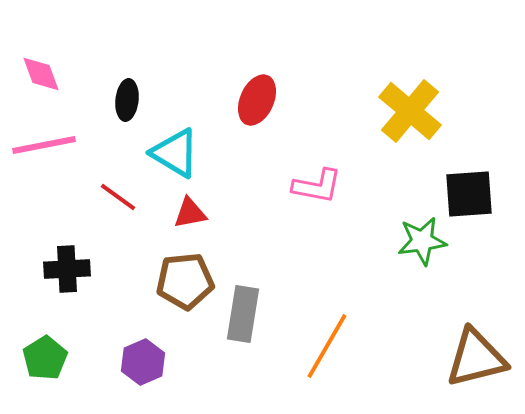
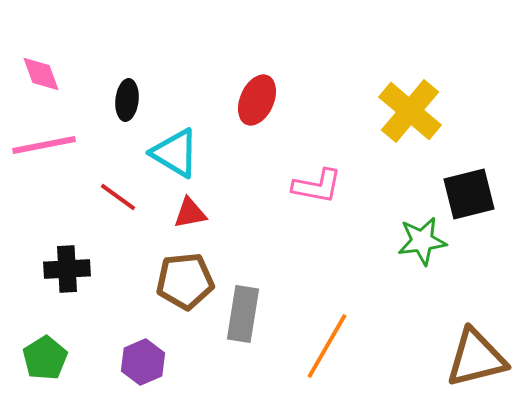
black square: rotated 10 degrees counterclockwise
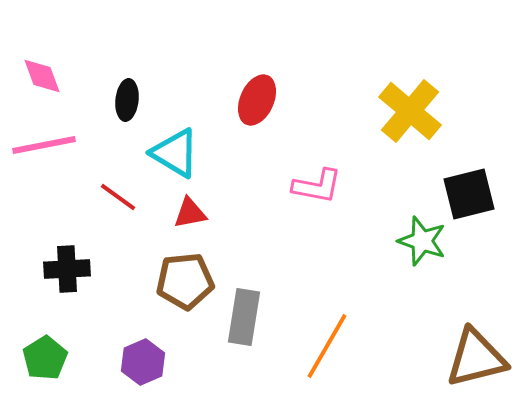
pink diamond: moved 1 px right, 2 px down
green star: rotated 27 degrees clockwise
gray rectangle: moved 1 px right, 3 px down
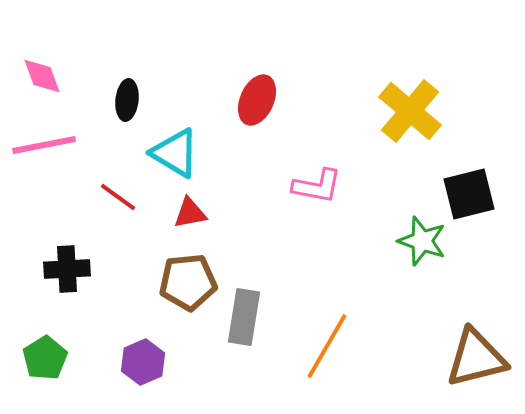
brown pentagon: moved 3 px right, 1 px down
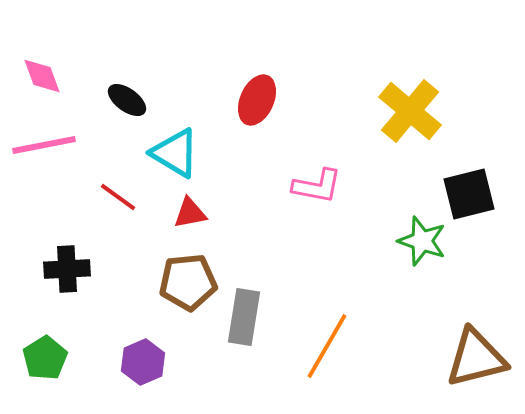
black ellipse: rotated 60 degrees counterclockwise
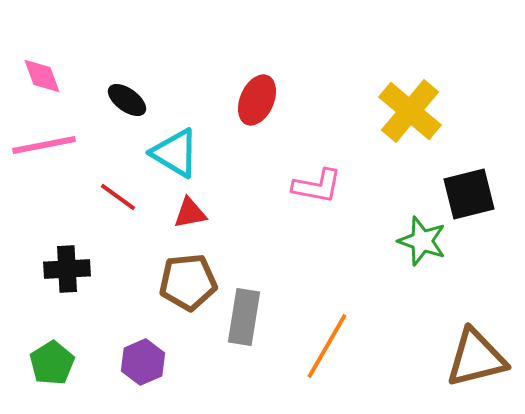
green pentagon: moved 7 px right, 5 px down
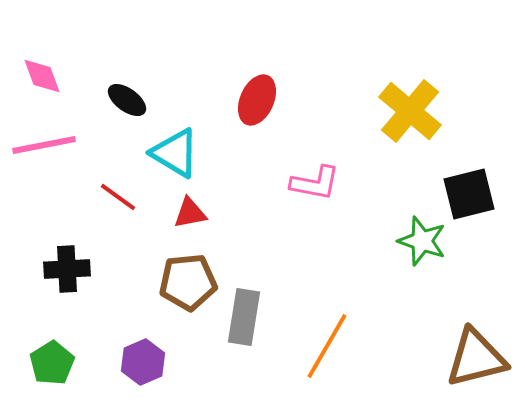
pink L-shape: moved 2 px left, 3 px up
